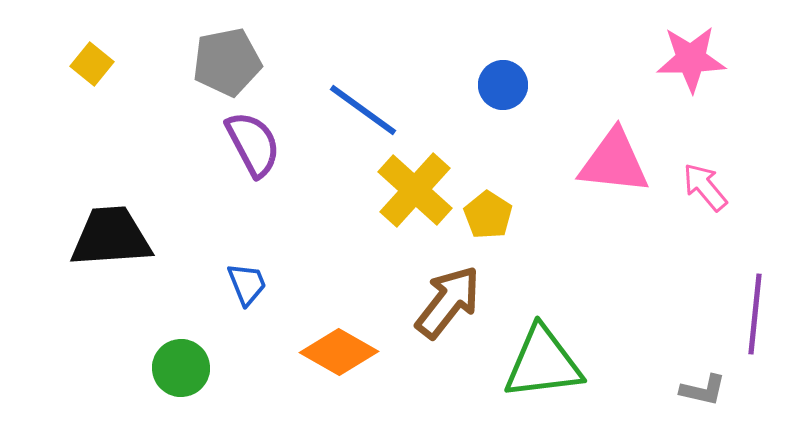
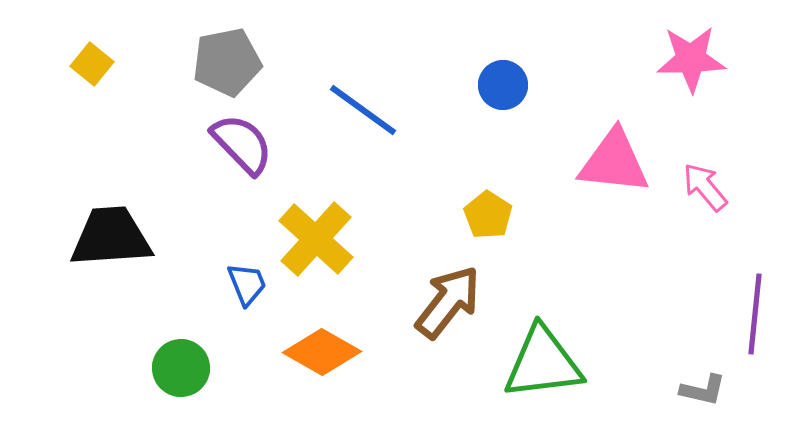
purple semicircle: moved 11 px left; rotated 16 degrees counterclockwise
yellow cross: moved 99 px left, 49 px down
orange diamond: moved 17 px left
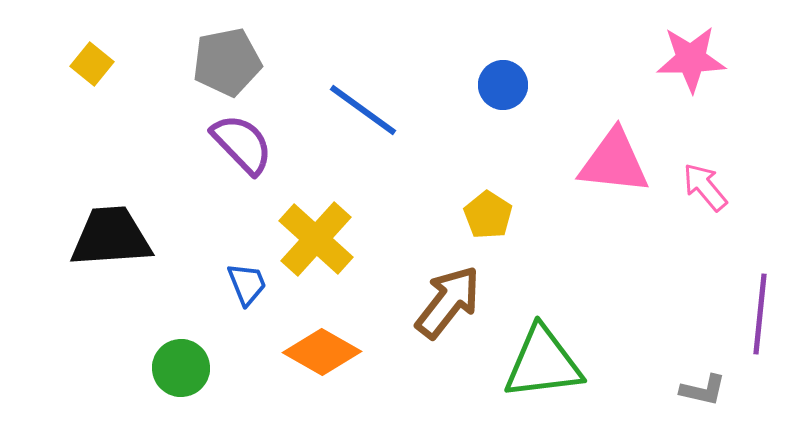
purple line: moved 5 px right
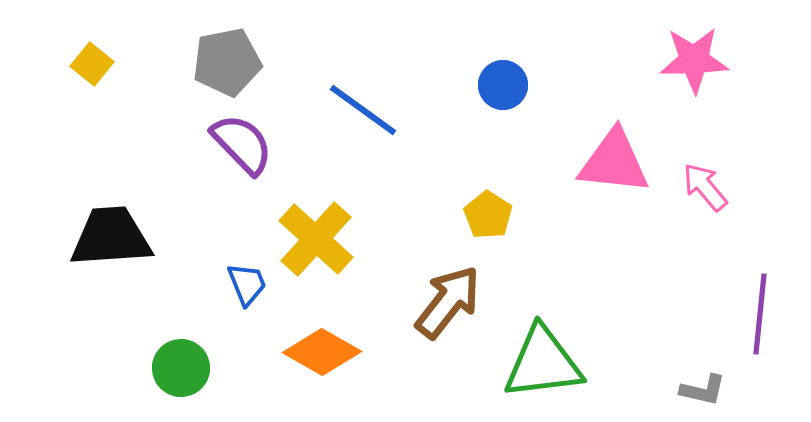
pink star: moved 3 px right, 1 px down
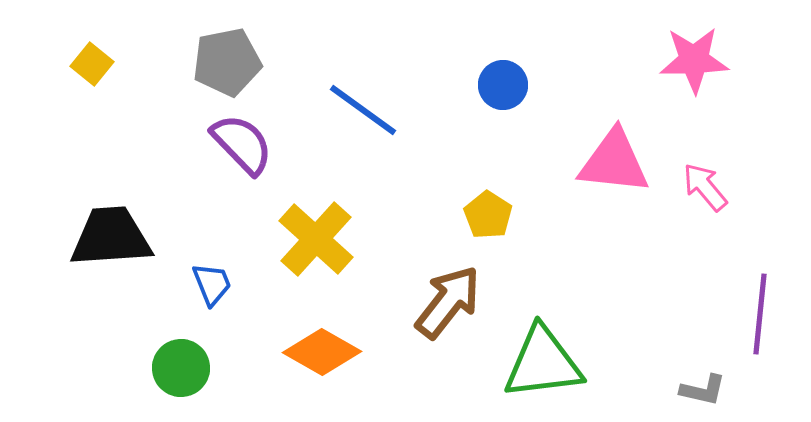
blue trapezoid: moved 35 px left
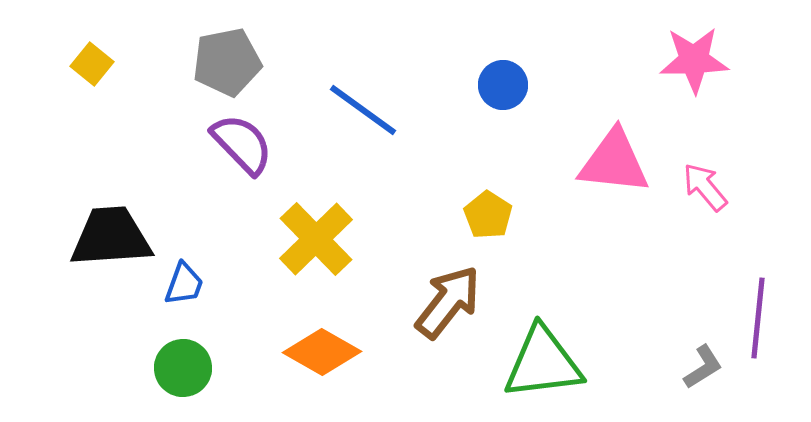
yellow cross: rotated 4 degrees clockwise
blue trapezoid: moved 28 px left; rotated 42 degrees clockwise
purple line: moved 2 px left, 4 px down
green circle: moved 2 px right
gray L-shape: moved 23 px up; rotated 45 degrees counterclockwise
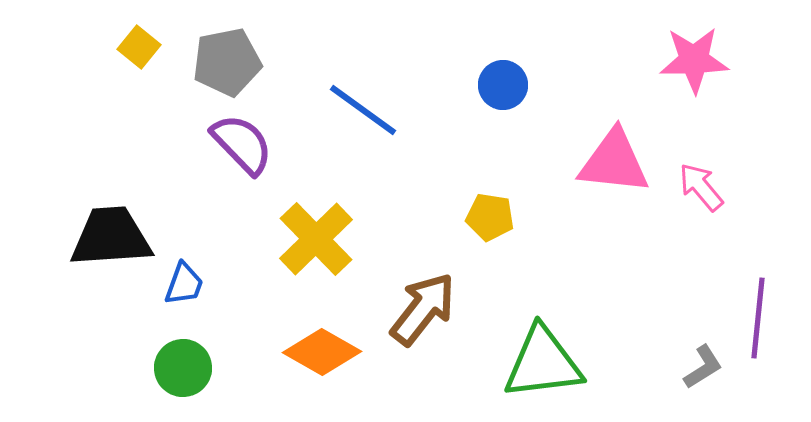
yellow square: moved 47 px right, 17 px up
pink arrow: moved 4 px left
yellow pentagon: moved 2 px right, 2 px down; rotated 24 degrees counterclockwise
brown arrow: moved 25 px left, 7 px down
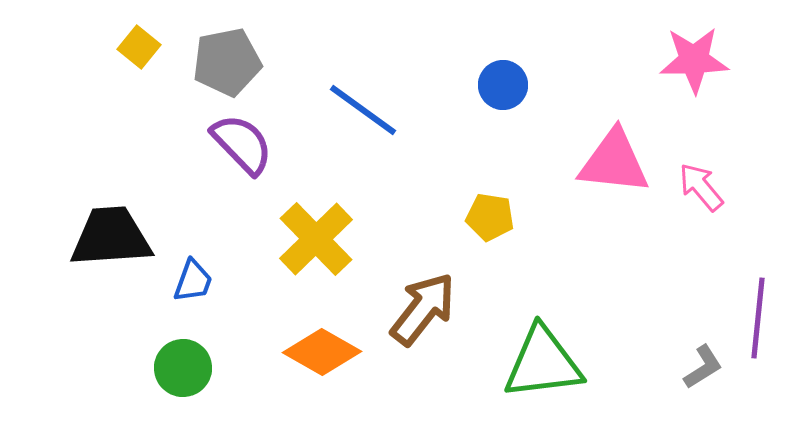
blue trapezoid: moved 9 px right, 3 px up
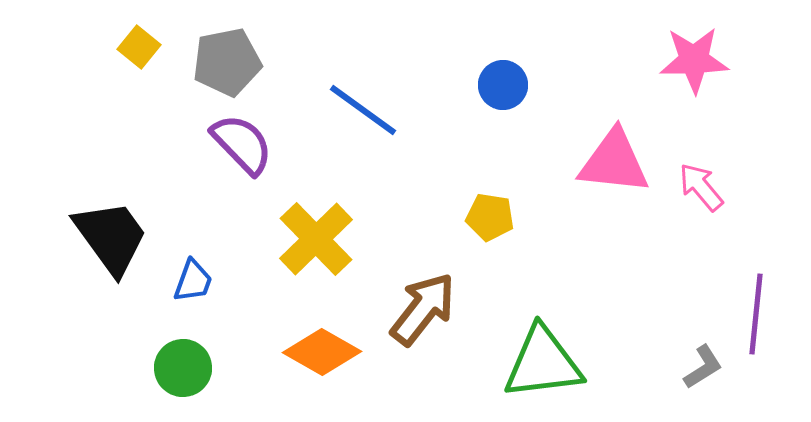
black trapezoid: rotated 58 degrees clockwise
purple line: moved 2 px left, 4 px up
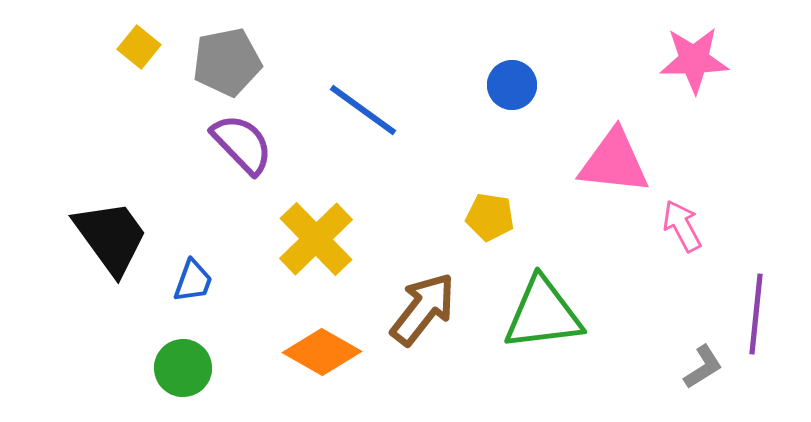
blue circle: moved 9 px right
pink arrow: moved 19 px left, 39 px down; rotated 12 degrees clockwise
green triangle: moved 49 px up
